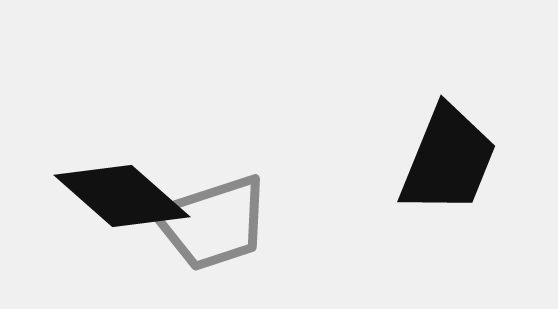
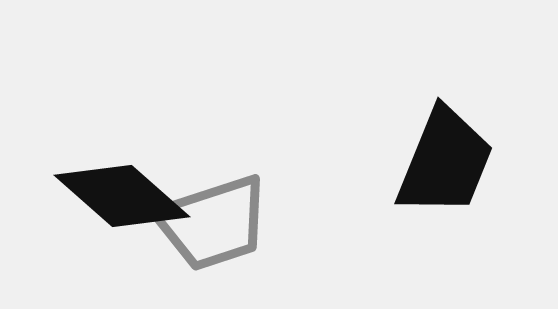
black trapezoid: moved 3 px left, 2 px down
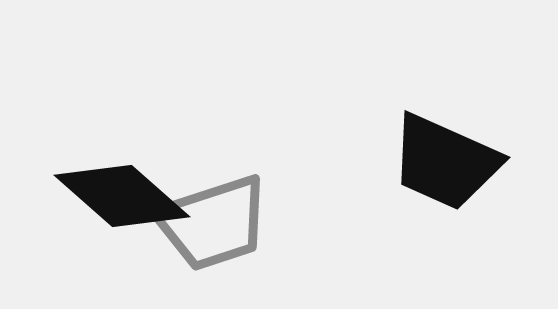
black trapezoid: rotated 92 degrees clockwise
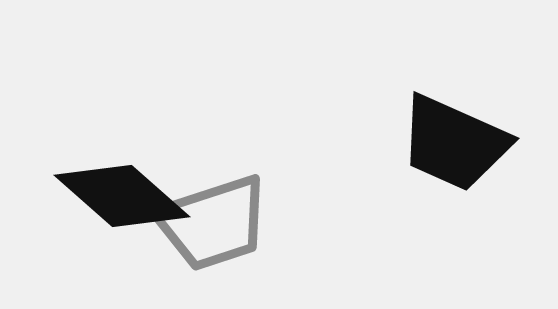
black trapezoid: moved 9 px right, 19 px up
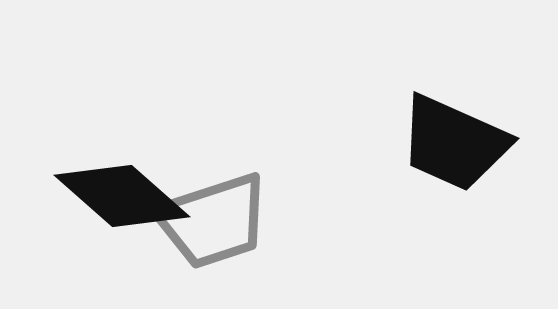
gray trapezoid: moved 2 px up
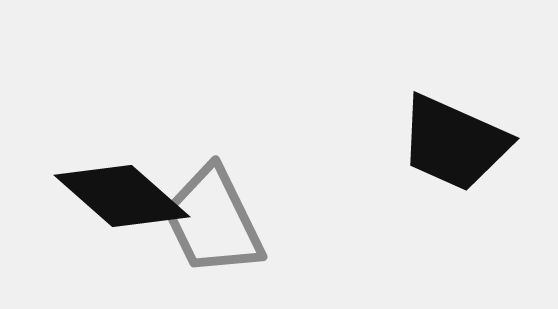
gray trapezoid: rotated 82 degrees clockwise
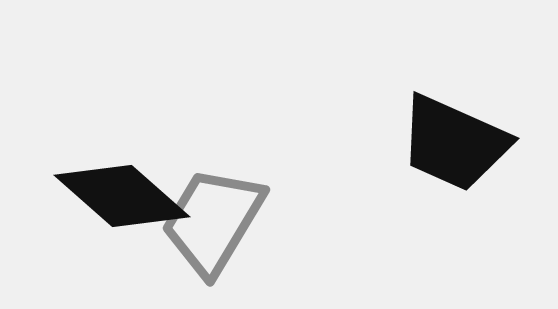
gray trapezoid: rotated 57 degrees clockwise
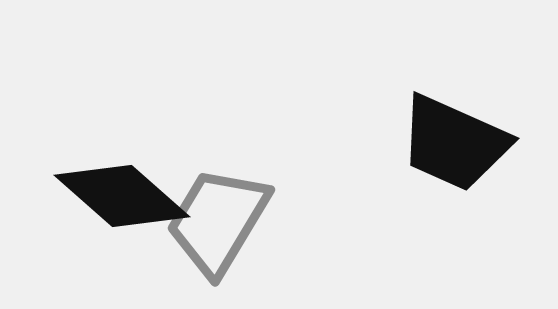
gray trapezoid: moved 5 px right
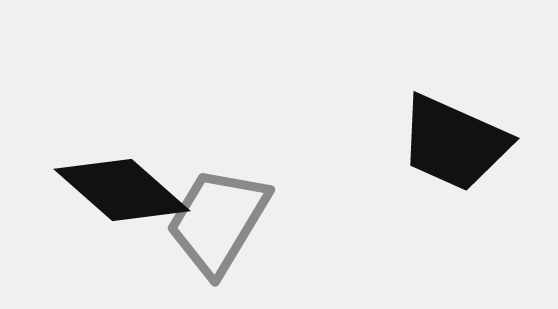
black diamond: moved 6 px up
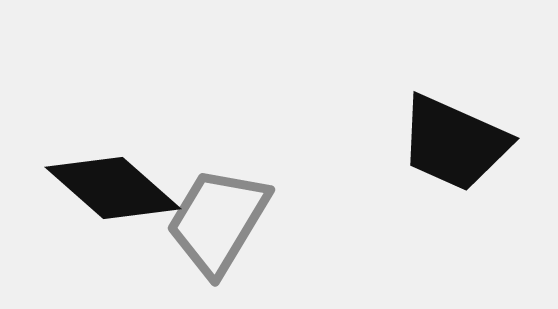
black diamond: moved 9 px left, 2 px up
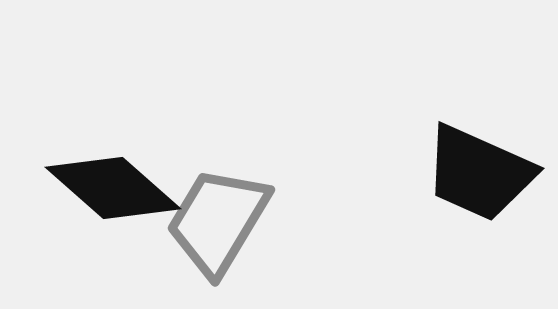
black trapezoid: moved 25 px right, 30 px down
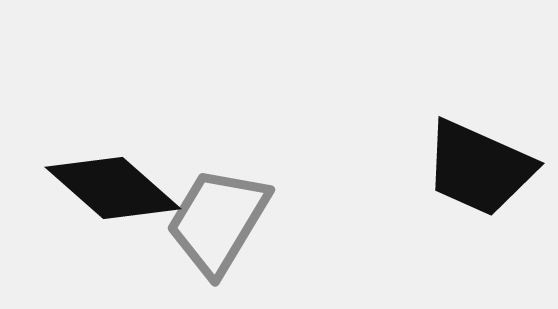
black trapezoid: moved 5 px up
